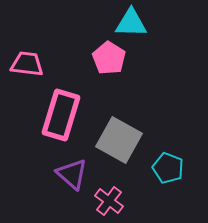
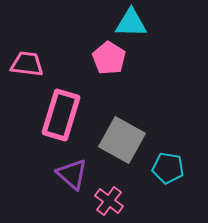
gray square: moved 3 px right
cyan pentagon: rotated 12 degrees counterclockwise
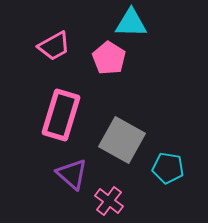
pink trapezoid: moved 27 px right, 18 px up; rotated 144 degrees clockwise
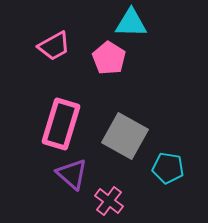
pink rectangle: moved 9 px down
gray square: moved 3 px right, 4 px up
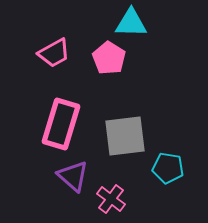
pink trapezoid: moved 7 px down
gray square: rotated 36 degrees counterclockwise
purple triangle: moved 1 px right, 2 px down
pink cross: moved 2 px right, 2 px up
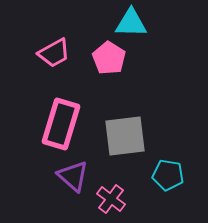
cyan pentagon: moved 7 px down
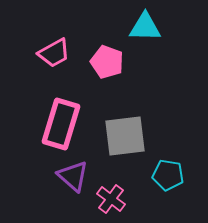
cyan triangle: moved 14 px right, 4 px down
pink pentagon: moved 2 px left, 4 px down; rotated 12 degrees counterclockwise
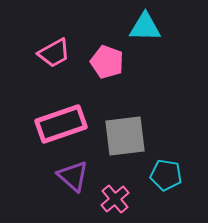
pink rectangle: rotated 54 degrees clockwise
cyan pentagon: moved 2 px left
pink cross: moved 4 px right; rotated 12 degrees clockwise
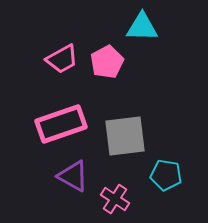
cyan triangle: moved 3 px left
pink trapezoid: moved 8 px right, 6 px down
pink pentagon: rotated 24 degrees clockwise
purple triangle: rotated 12 degrees counterclockwise
pink cross: rotated 16 degrees counterclockwise
